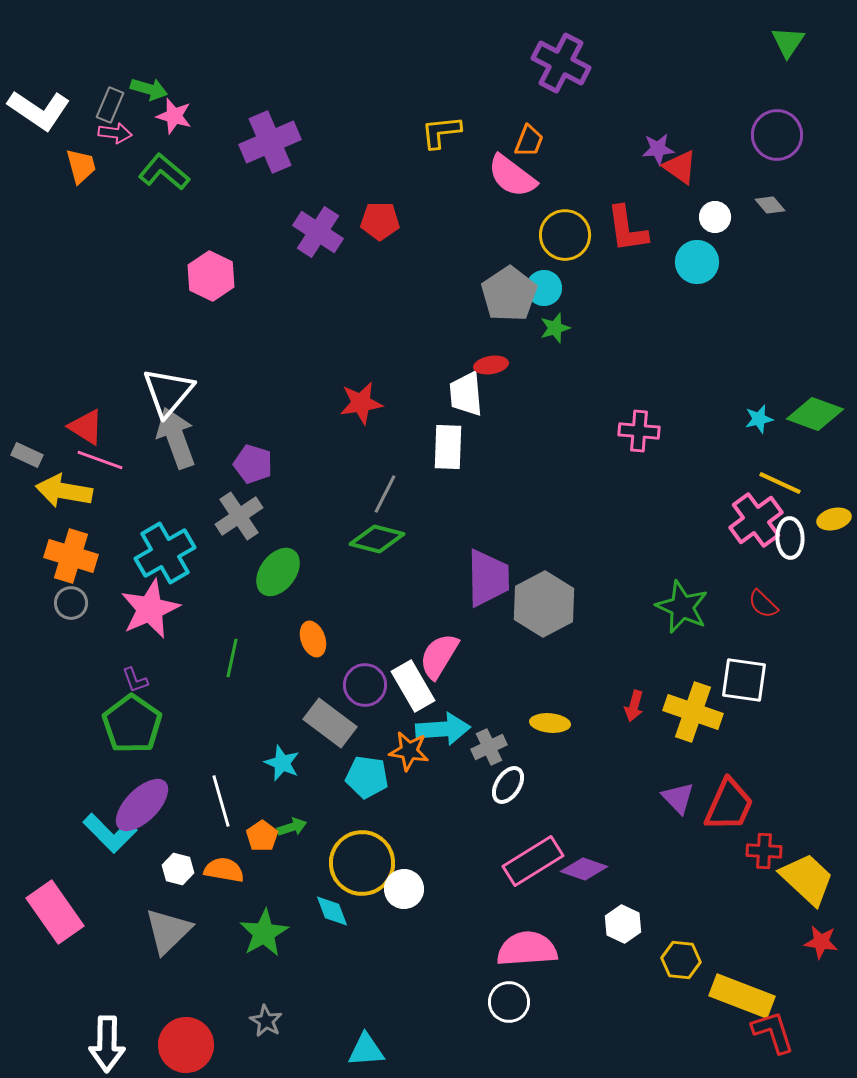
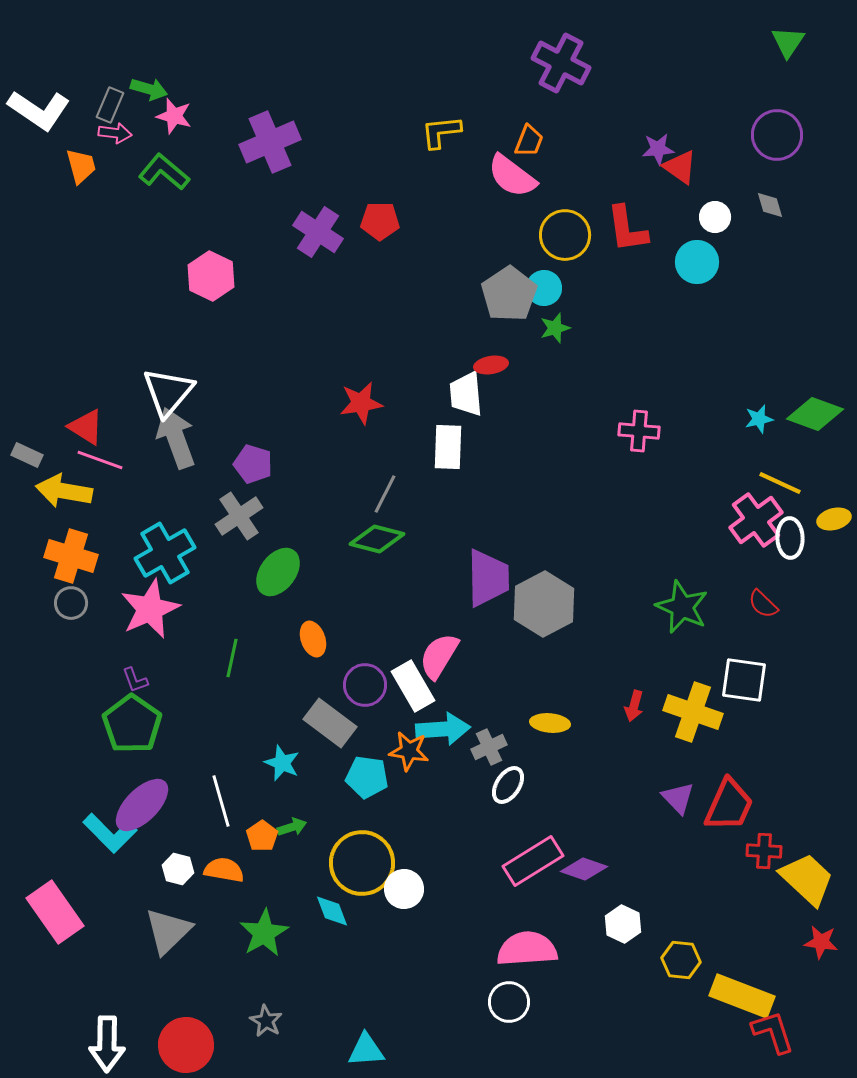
gray diamond at (770, 205): rotated 24 degrees clockwise
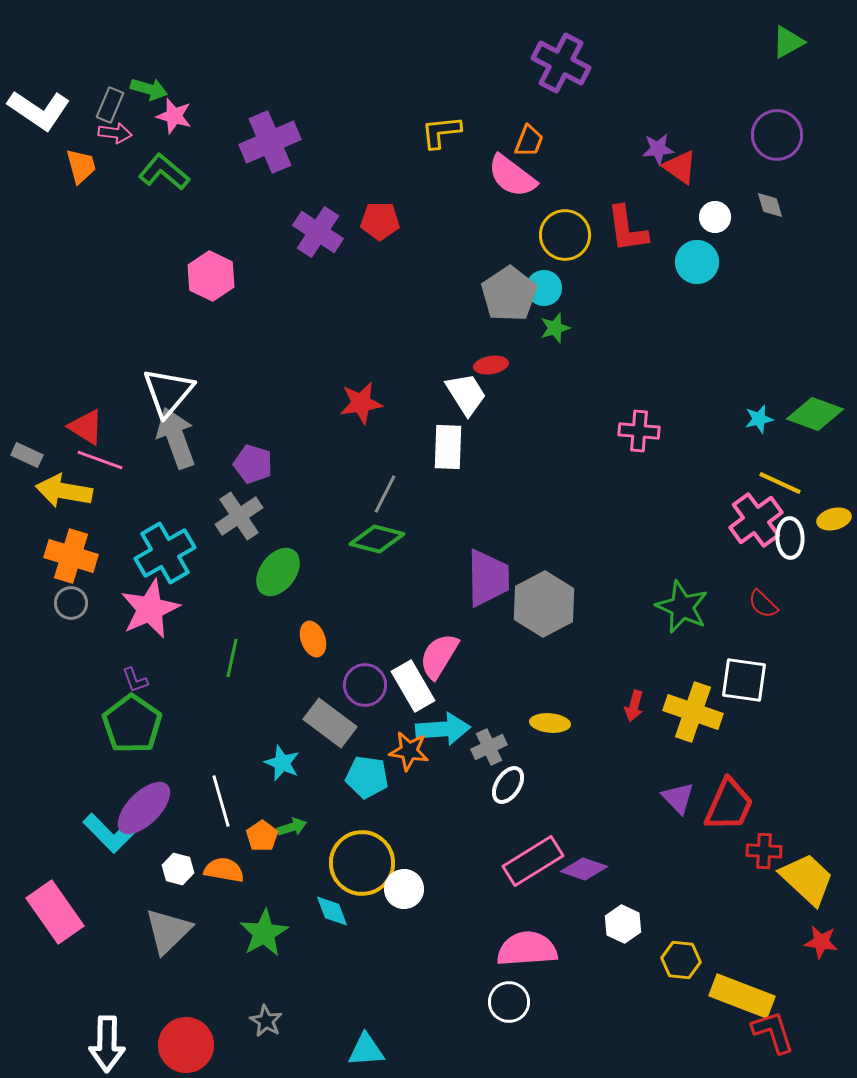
green triangle at (788, 42): rotated 27 degrees clockwise
white trapezoid at (466, 394): rotated 153 degrees clockwise
purple ellipse at (142, 805): moved 2 px right, 3 px down
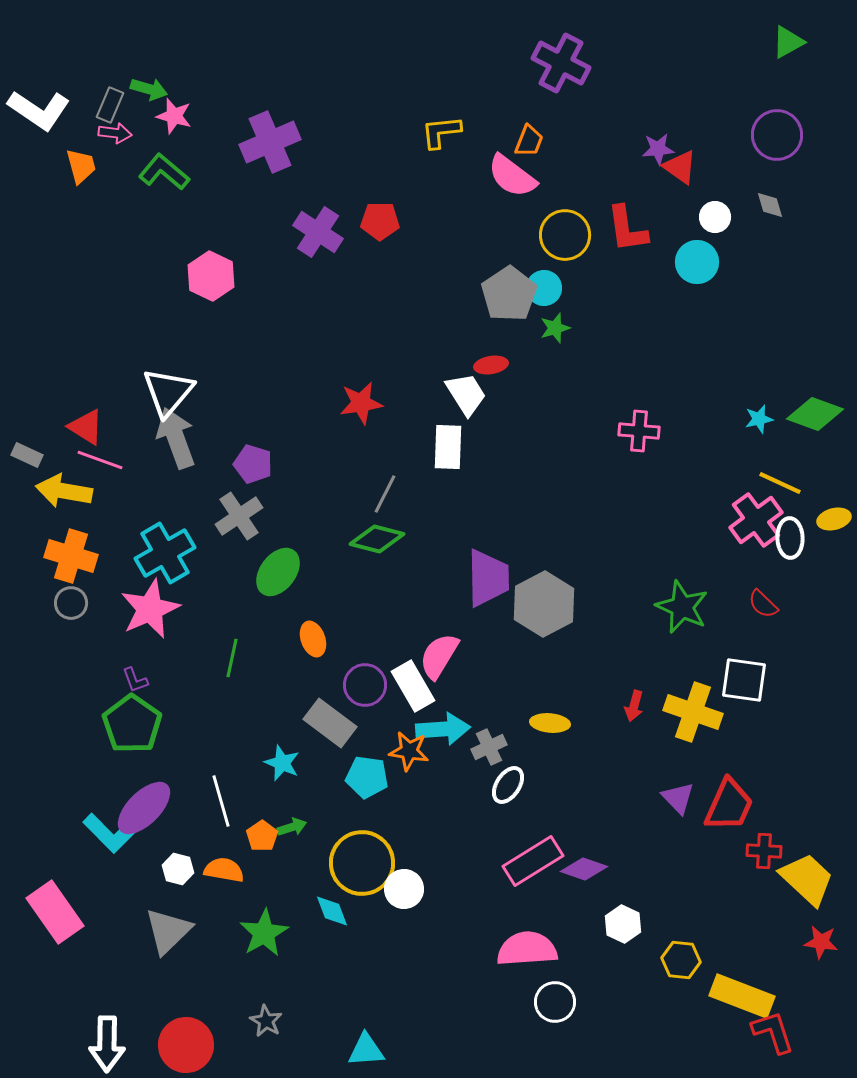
white circle at (509, 1002): moved 46 px right
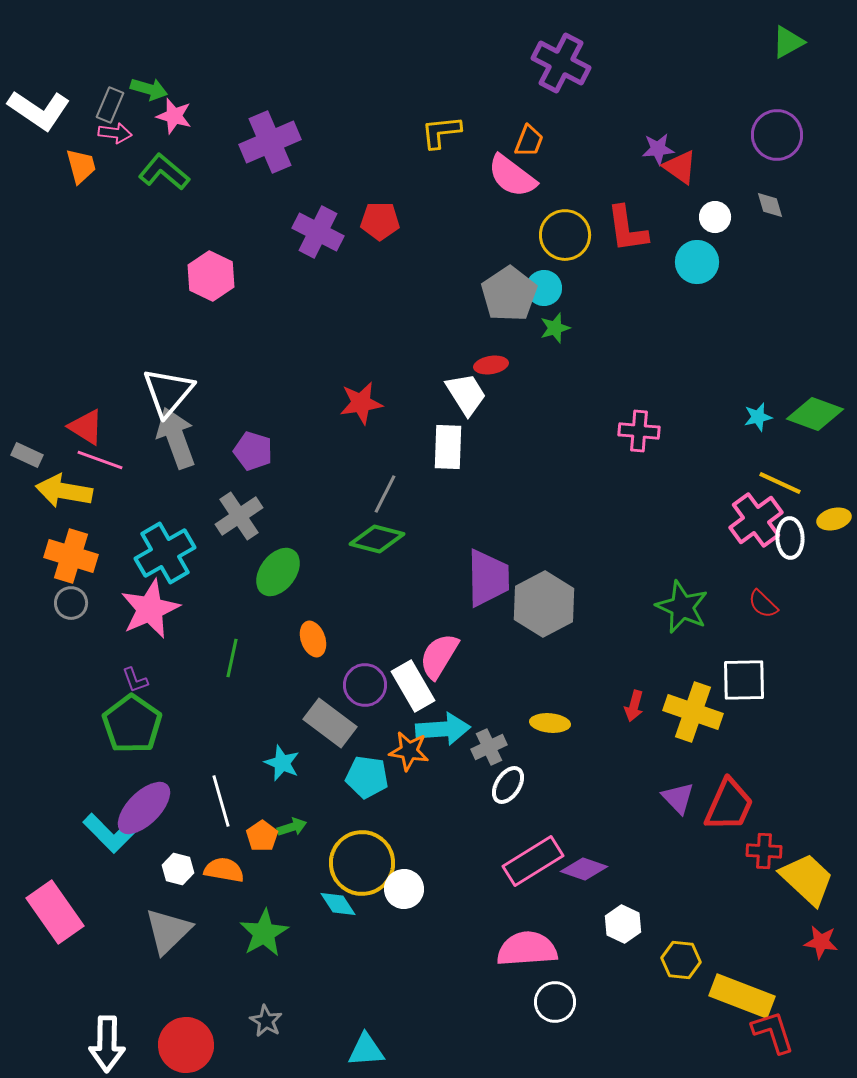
purple cross at (318, 232): rotated 6 degrees counterclockwise
cyan star at (759, 419): moved 1 px left, 2 px up
purple pentagon at (253, 464): moved 13 px up
white square at (744, 680): rotated 9 degrees counterclockwise
cyan diamond at (332, 911): moved 6 px right, 7 px up; rotated 12 degrees counterclockwise
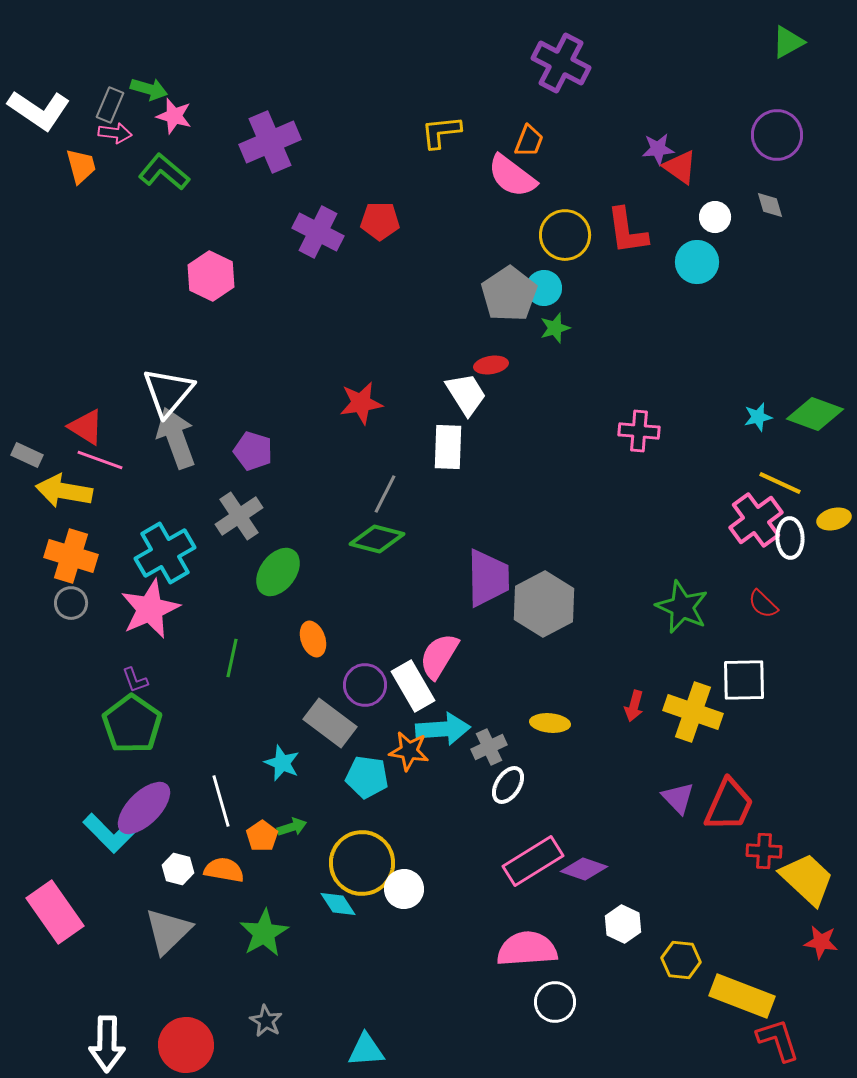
red L-shape at (627, 229): moved 2 px down
red L-shape at (773, 1032): moved 5 px right, 8 px down
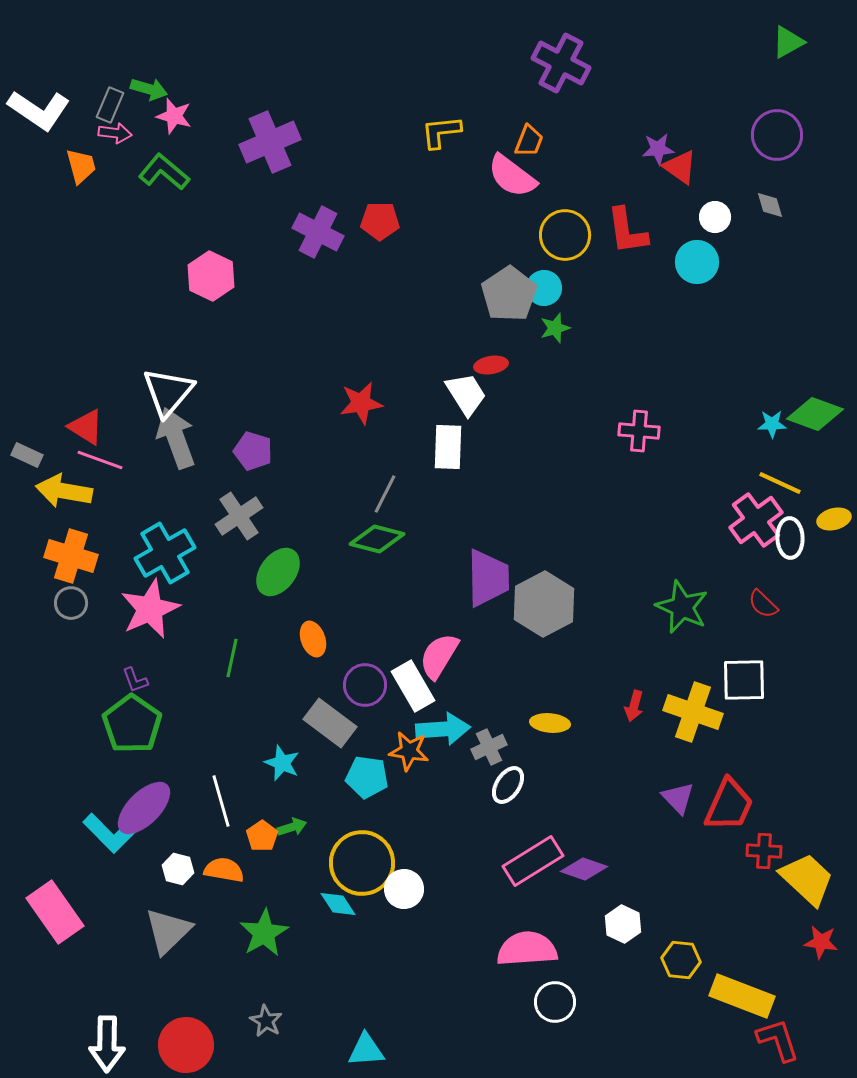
cyan star at (758, 417): moved 14 px right, 7 px down; rotated 12 degrees clockwise
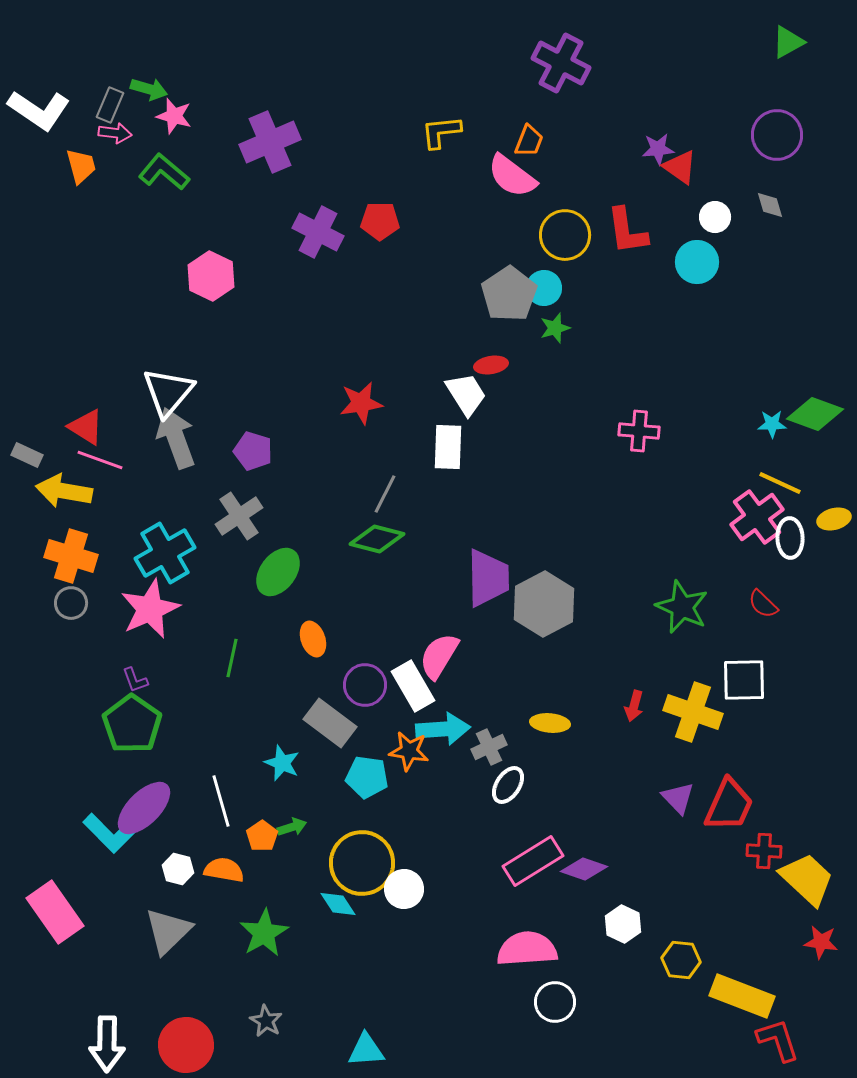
pink cross at (756, 520): moved 1 px right, 3 px up
